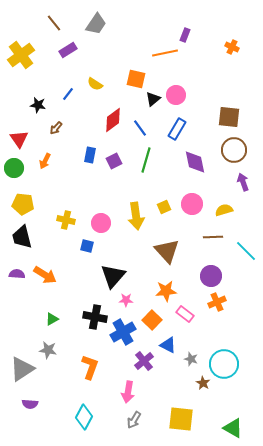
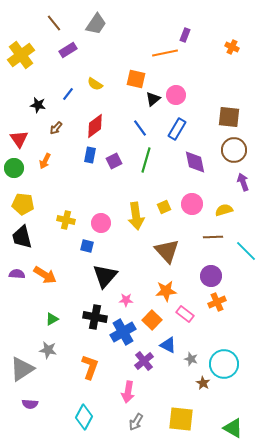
red diamond at (113, 120): moved 18 px left, 6 px down
black triangle at (113, 276): moved 8 px left
gray arrow at (134, 420): moved 2 px right, 2 px down
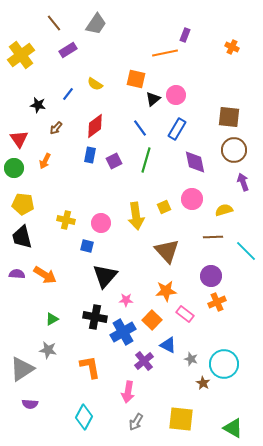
pink circle at (192, 204): moved 5 px up
orange L-shape at (90, 367): rotated 30 degrees counterclockwise
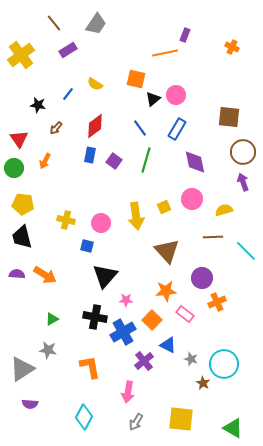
brown circle at (234, 150): moved 9 px right, 2 px down
purple square at (114, 161): rotated 28 degrees counterclockwise
purple circle at (211, 276): moved 9 px left, 2 px down
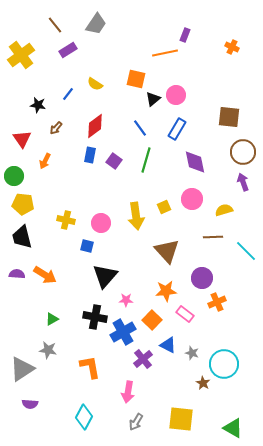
brown line at (54, 23): moved 1 px right, 2 px down
red triangle at (19, 139): moved 3 px right
green circle at (14, 168): moved 8 px down
gray star at (191, 359): moved 1 px right, 6 px up
purple cross at (144, 361): moved 1 px left, 2 px up
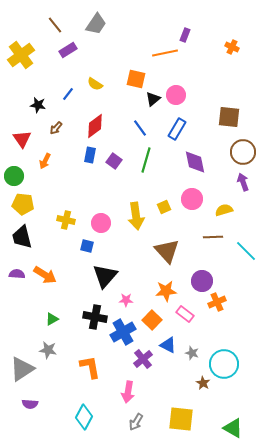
purple circle at (202, 278): moved 3 px down
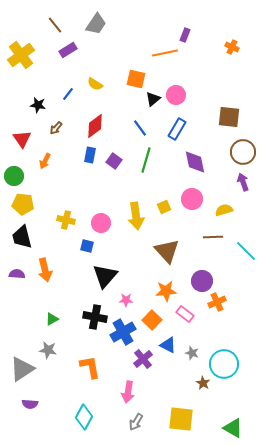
orange arrow at (45, 275): moved 5 px up; rotated 45 degrees clockwise
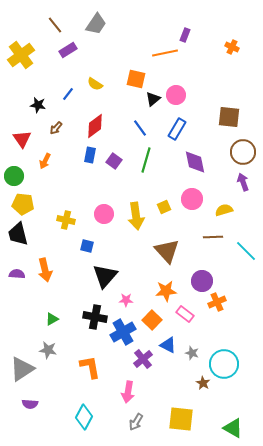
pink circle at (101, 223): moved 3 px right, 9 px up
black trapezoid at (22, 237): moved 4 px left, 3 px up
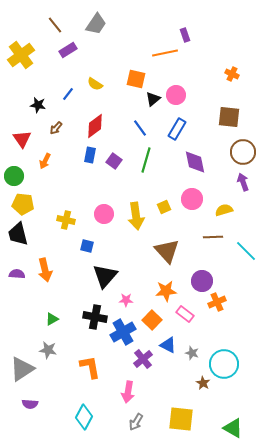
purple rectangle at (185, 35): rotated 40 degrees counterclockwise
orange cross at (232, 47): moved 27 px down
